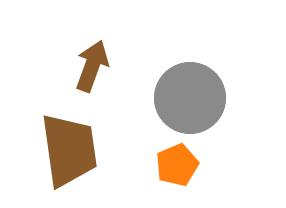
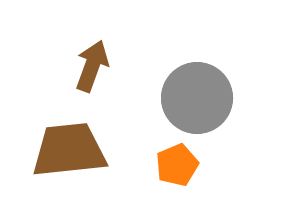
gray circle: moved 7 px right
brown trapezoid: rotated 88 degrees counterclockwise
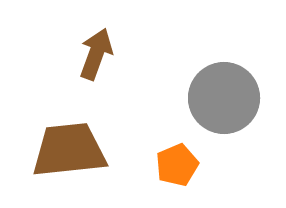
brown arrow: moved 4 px right, 12 px up
gray circle: moved 27 px right
